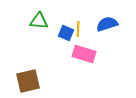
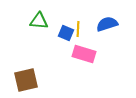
brown square: moved 2 px left, 1 px up
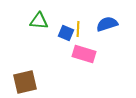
brown square: moved 1 px left, 2 px down
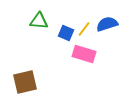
yellow line: moved 6 px right; rotated 35 degrees clockwise
